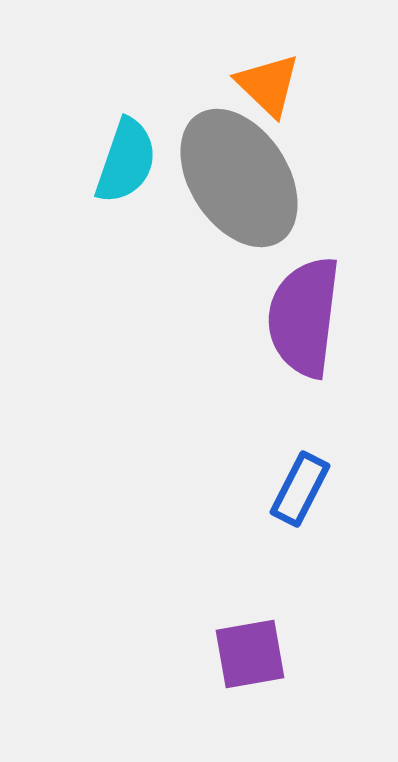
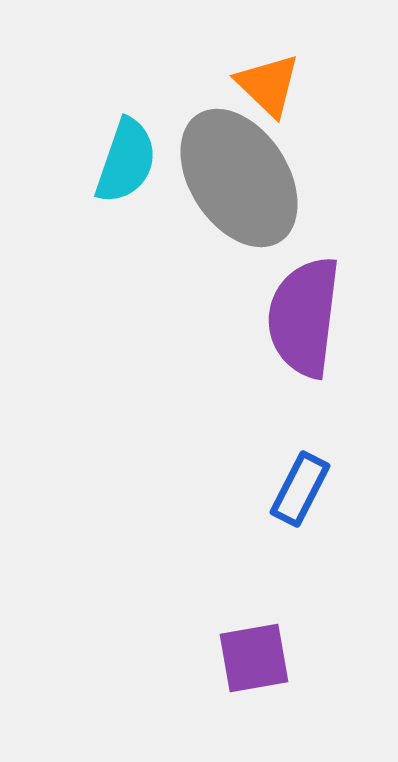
purple square: moved 4 px right, 4 px down
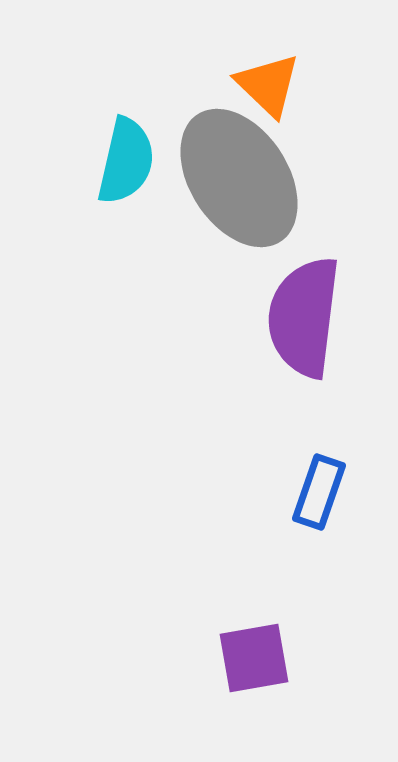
cyan semicircle: rotated 6 degrees counterclockwise
blue rectangle: moved 19 px right, 3 px down; rotated 8 degrees counterclockwise
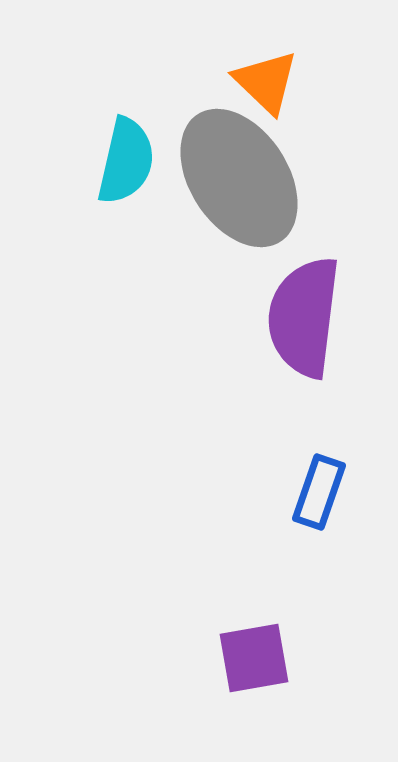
orange triangle: moved 2 px left, 3 px up
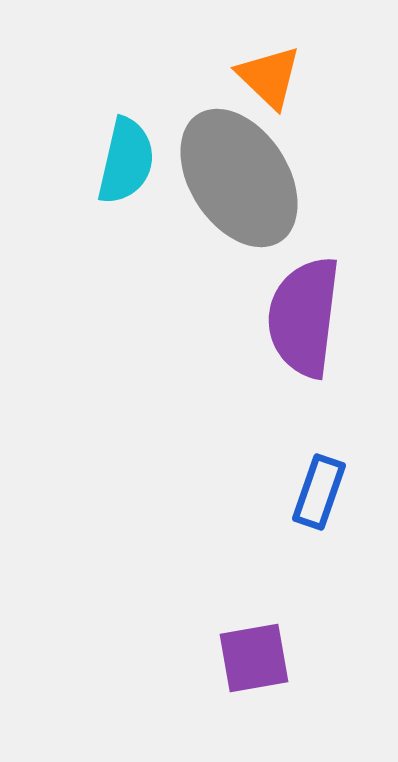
orange triangle: moved 3 px right, 5 px up
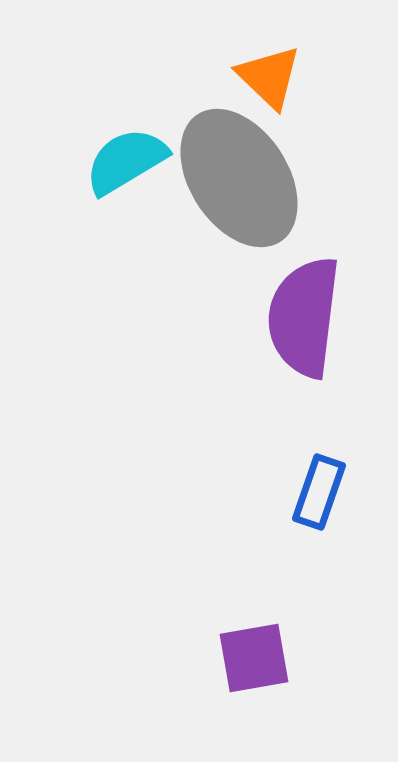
cyan semicircle: rotated 134 degrees counterclockwise
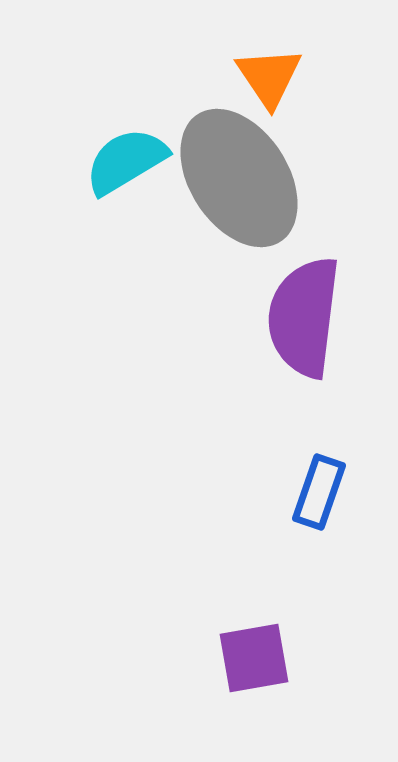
orange triangle: rotated 12 degrees clockwise
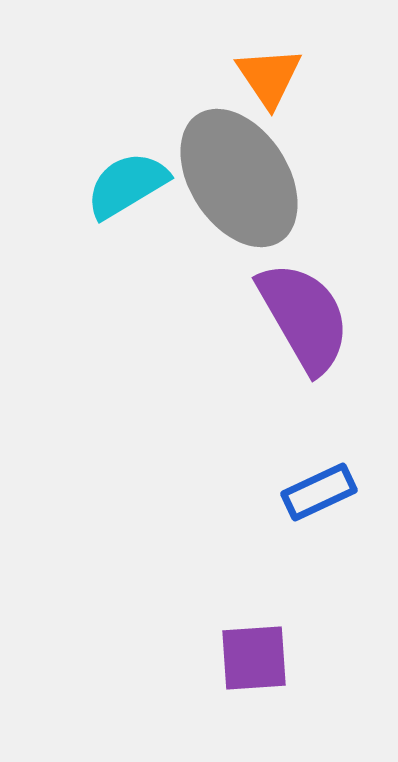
cyan semicircle: moved 1 px right, 24 px down
purple semicircle: rotated 143 degrees clockwise
blue rectangle: rotated 46 degrees clockwise
purple square: rotated 6 degrees clockwise
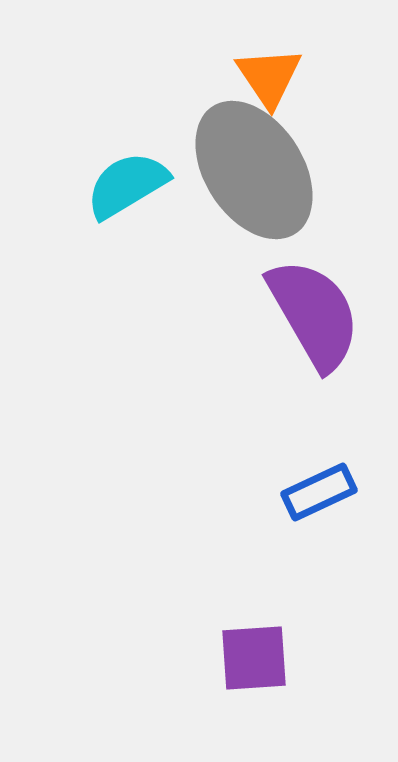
gray ellipse: moved 15 px right, 8 px up
purple semicircle: moved 10 px right, 3 px up
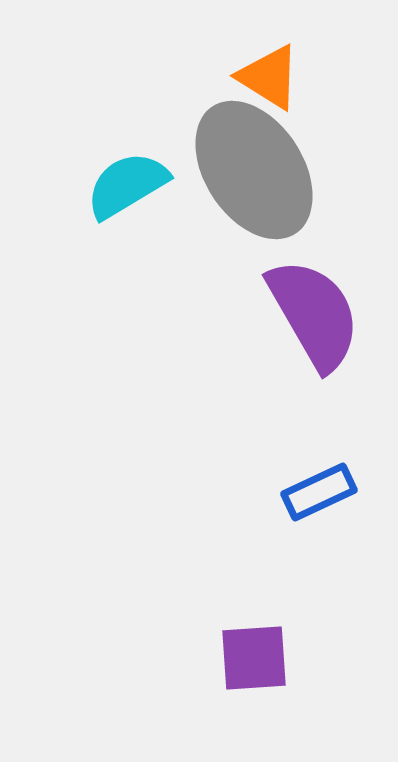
orange triangle: rotated 24 degrees counterclockwise
